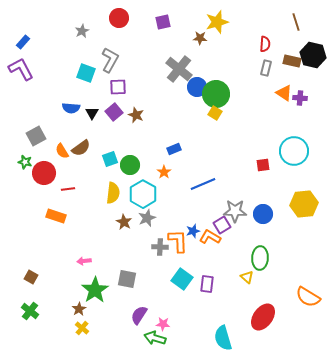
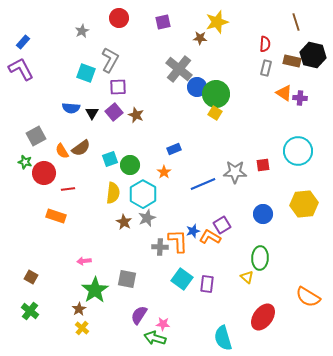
cyan circle at (294, 151): moved 4 px right
gray star at (235, 211): moved 39 px up
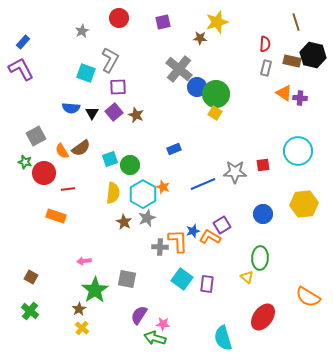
orange star at (164, 172): moved 1 px left, 15 px down; rotated 16 degrees counterclockwise
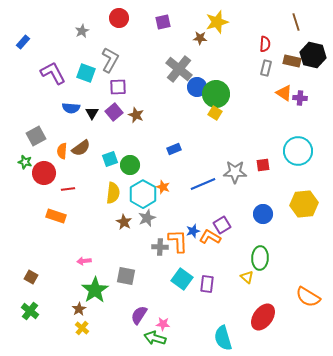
purple L-shape at (21, 69): moved 32 px right, 4 px down
orange semicircle at (62, 151): rotated 35 degrees clockwise
gray square at (127, 279): moved 1 px left, 3 px up
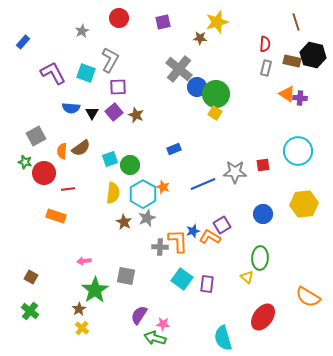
orange triangle at (284, 93): moved 3 px right, 1 px down
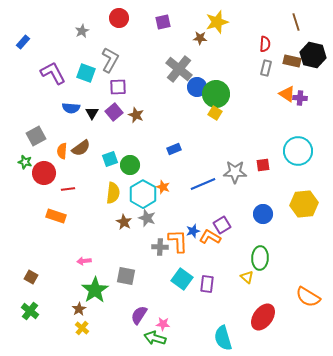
gray star at (147, 218): rotated 30 degrees counterclockwise
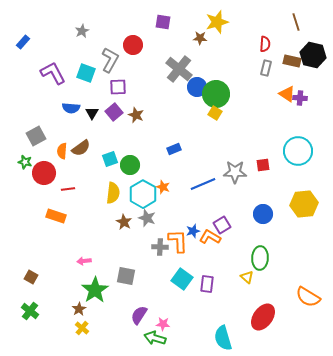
red circle at (119, 18): moved 14 px right, 27 px down
purple square at (163, 22): rotated 21 degrees clockwise
